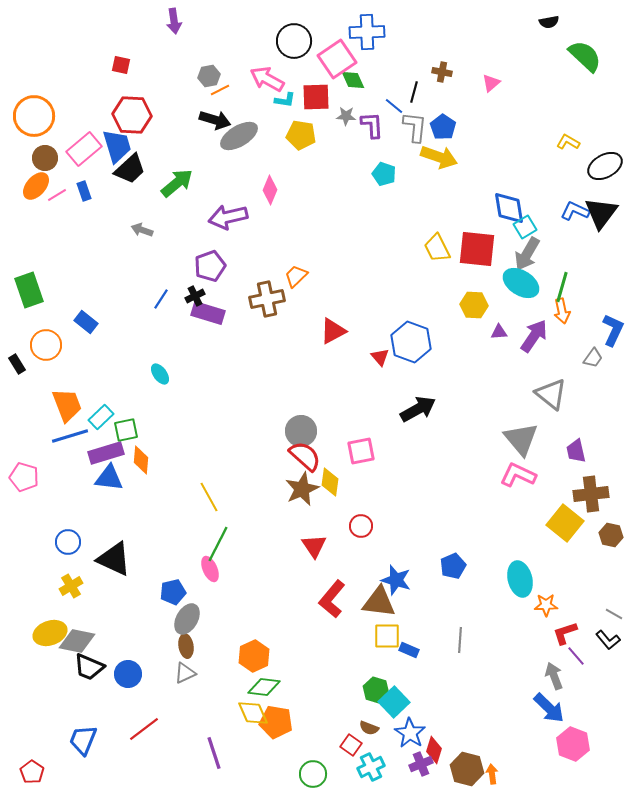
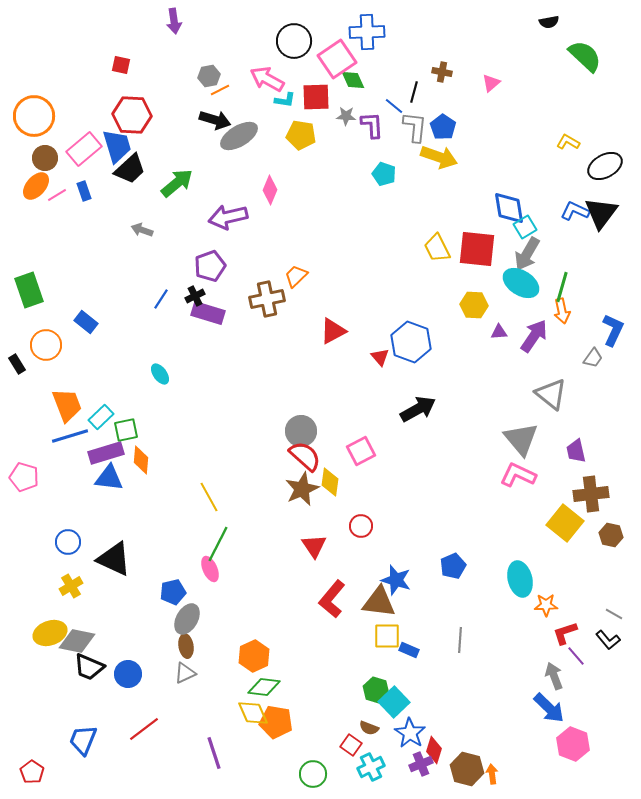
pink square at (361, 451): rotated 16 degrees counterclockwise
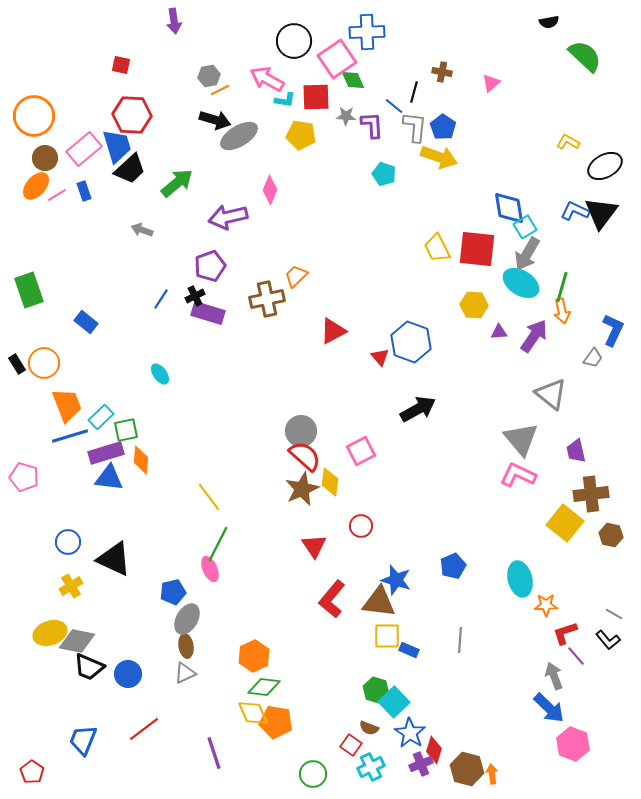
orange circle at (46, 345): moved 2 px left, 18 px down
yellow line at (209, 497): rotated 8 degrees counterclockwise
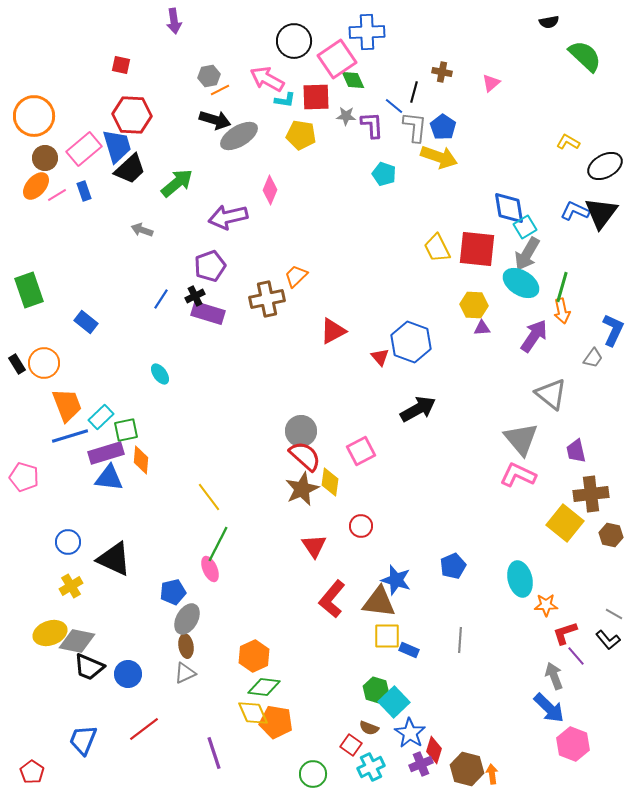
purple triangle at (499, 332): moved 17 px left, 4 px up
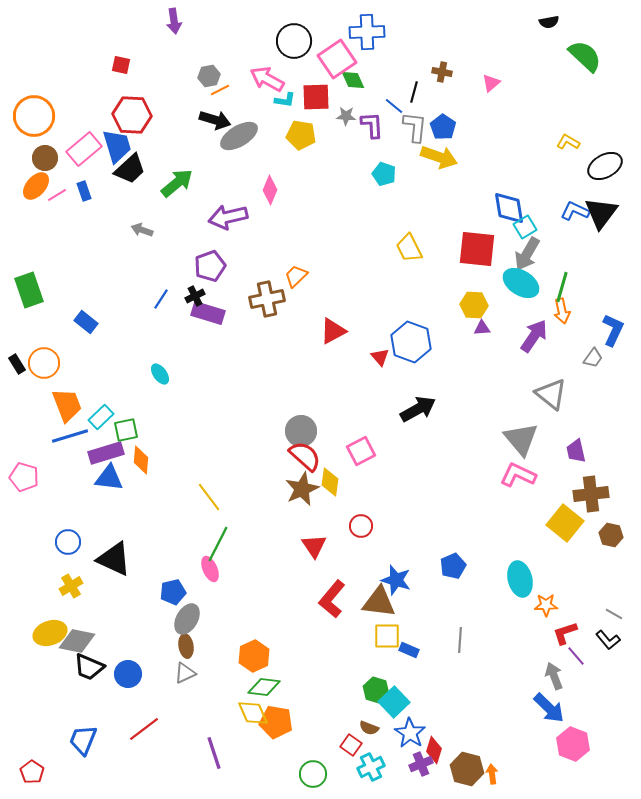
yellow trapezoid at (437, 248): moved 28 px left
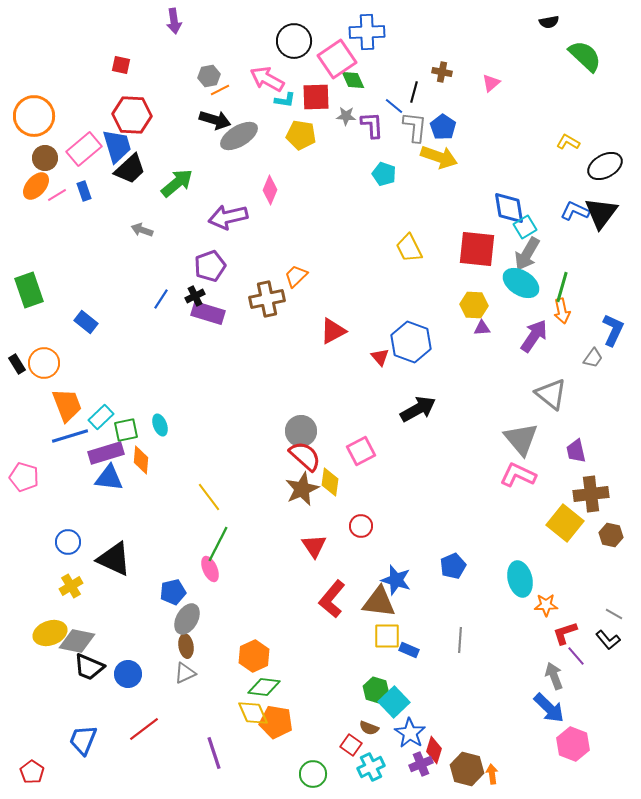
cyan ellipse at (160, 374): moved 51 px down; rotated 15 degrees clockwise
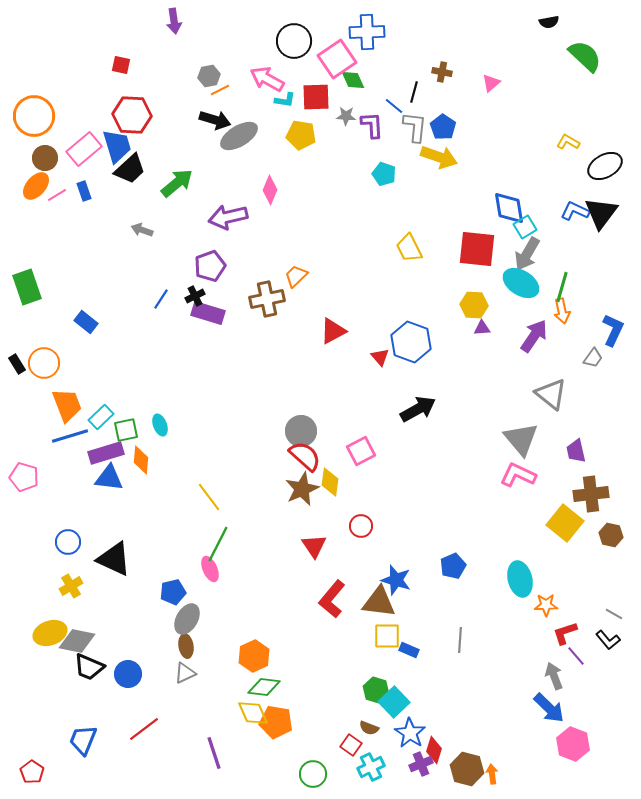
green rectangle at (29, 290): moved 2 px left, 3 px up
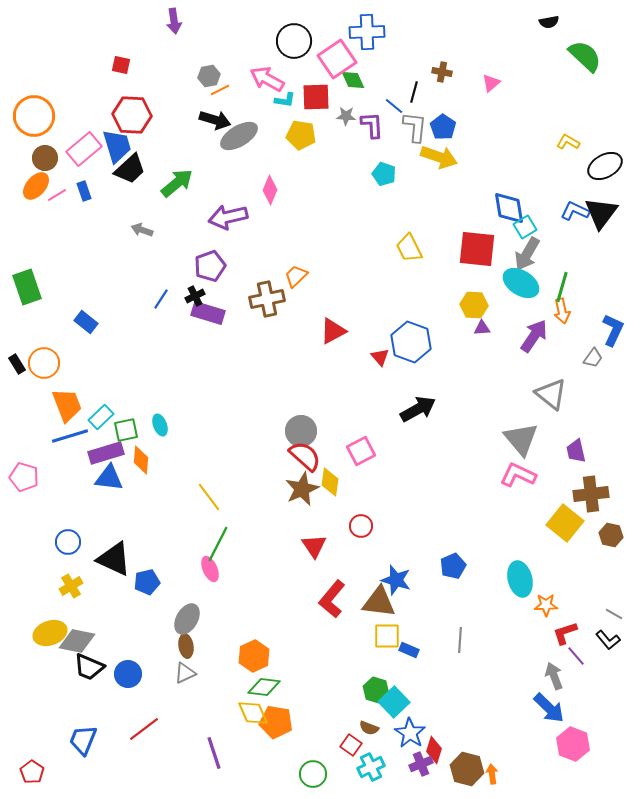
blue pentagon at (173, 592): moved 26 px left, 10 px up
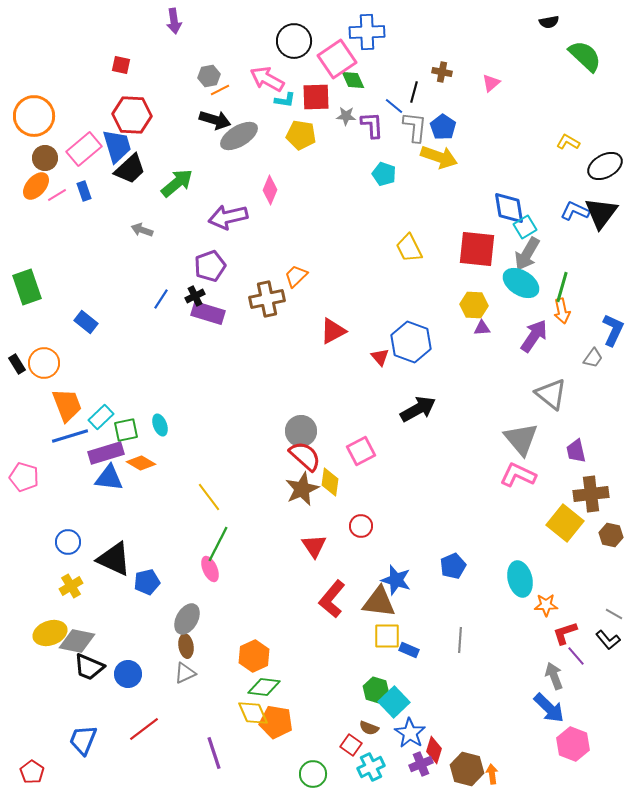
orange diamond at (141, 460): moved 3 px down; rotated 64 degrees counterclockwise
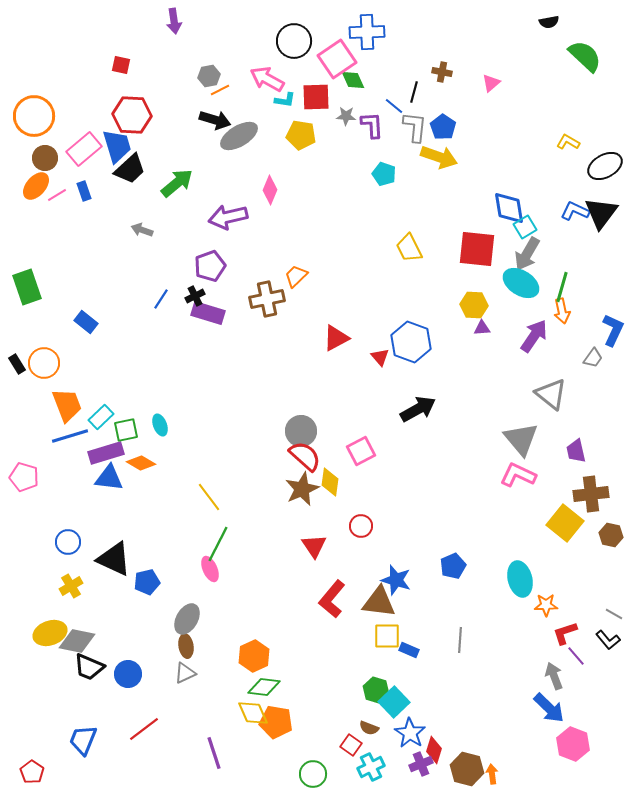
red triangle at (333, 331): moved 3 px right, 7 px down
